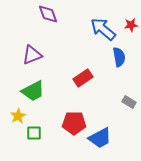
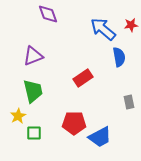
purple triangle: moved 1 px right, 1 px down
green trapezoid: rotated 75 degrees counterclockwise
gray rectangle: rotated 48 degrees clockwise
blue trapezoid: moved 1 px up
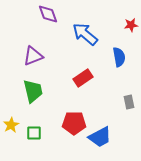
blue arrow: moved 18 px left, 5 px down
yellow star: moved 7 px left, 9 px down
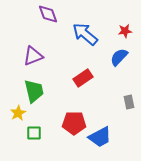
red star: moved 6 px left, 6 px down
blue semicircle: rotated 126 degrees counterclockwise
green trapezoid: moved 1 px right
yellow star: moved 7 px right, 12 px up
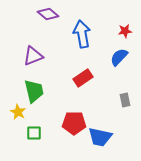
purple diamond: rotated 30 degrees counterclockwise
blue arrow: moved 3 px left; rotated 40 degrees clockwise
gray rectangle: moved 4 px left, 2 px up
yellow star: moved 1 px up; rotated 14 degrees counterclockwise
blue trapezoid: rotated 40 degrees clockwise
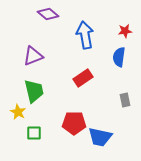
blue arrow: moved 3 px right, 1 px down
blue semicircle: rotated 36 degrees counterclockwise
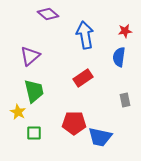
purple triangle: moved 3 px left; rotated 20 degrees counterclockwise
